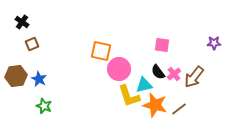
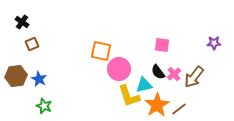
orange star: moved 2 px right; rotated 25 degrees clockwise
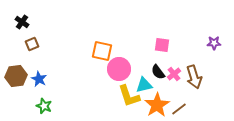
orange square: moved 1 px right
brown arrow: rotated 55 degrees counterclockwise
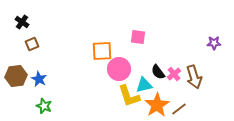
pink square: moved 24 px left, 8 px up
orange square: rotated 15 degrees counterclockwise
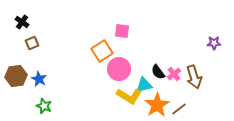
pink square: moved 16 px left, 6 px up
brown square: moved 1 px up
orange square: rotated 30 degrees counterclockwise
yellow L-shape: rotated 40 degrees counterclockwise
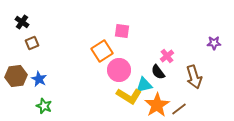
pink circle: moved 1 px down
pink cross: moved 7 px left, 18 px up
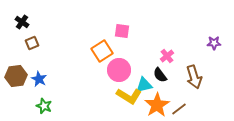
black semicircle: moved 2 px right, 3 px down
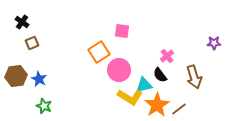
orange square: moved 3 px left, 1 px down
yellow L-shape: moved 1 px right, 1 px down
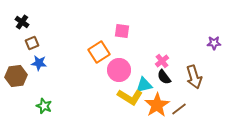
pink cross: moved 5 px left, 5 px down
black semicircle: moved 4 px right, 2 px down
blue star: moved 16 px up; rotated 21 degrees counterclockwise
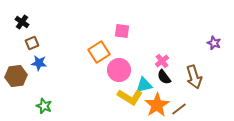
purple star: rotated 24 degrees clockwise
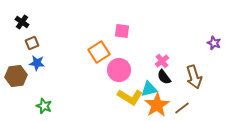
blue star: moved 2 px left
cyan triangle: moved 5 px right, 4 px down
brown line: moved 3 px right, 1 px up
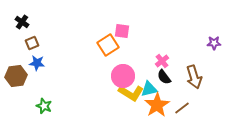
purple star: rotated 24 degrees counterclockwise
orange square: moved 9 px right, 7 px up
pink circle: moved 4 px right, 6 px down
yellow L-shape: moved 1 px right, 4 px up
